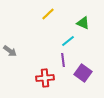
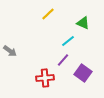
purple line: rotated 48 degrees clockwise
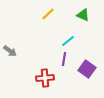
green triangle: moved 8 px up
purple line: moved 1 px right, 1 px up; rotated 32 degrees counterclockwise
purple square: moved 4 px right, 4 px up
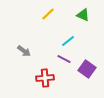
gray arrow: moved 14 px right
purple line: rotated 72 degrees counterclockwise
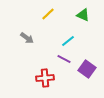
gray arrow: moved 3 px right, 13 px up
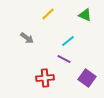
green triangle: moved 2 px right
purple square: moved 9 px down
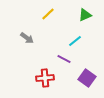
green triangle: rotated 48 degrees counterclockwise
cyan line: moved 7 px right
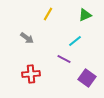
yellow line: rotated 16 degrees counterclockwise
red cross: moved 14 px left, 4 px up
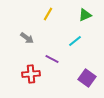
purple line: moved 12 px left
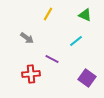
green triangle: rotated 48 degrees clockwise
cyan line: moved 1 px right
